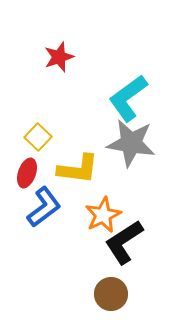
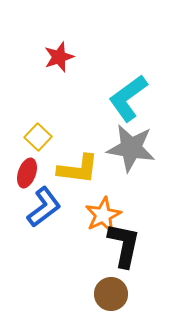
gray star: moved 5 px down
black L-shape: moved 3 px down; rotated 135 degrees clockwise
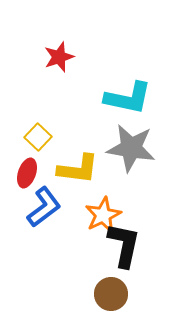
cyan L-shape: rotated 132 degrees counterclockwise
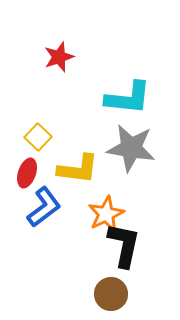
cyan L-shape: rotated 6 degrees counterclockwise
orange star: moved 3 px right, 1 px up
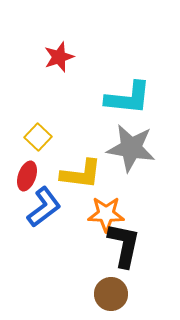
yellow L-shape: moved 3 px right, 5 px down
red ellipse: moved 3 px down
orange star: rotated 27 degrees clockwise
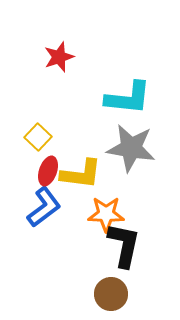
red ellipse: moved 21 px right, 5 px up
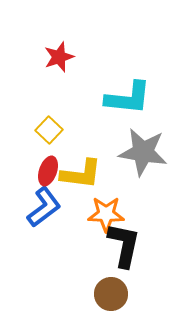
yellow square: moved 11 px right, 7 px up
gray star: moved 12 px right, 4 px down
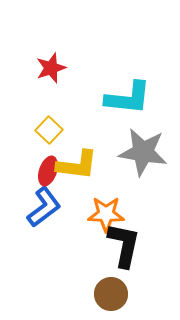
red star: moved 8 px left, 11 px down
yellow L-shape: moved 4 px left, 9 px up
